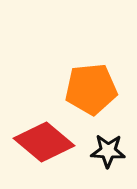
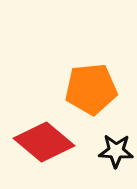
black star: moved 8 px right
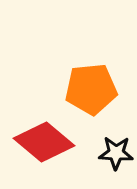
black star: moved 2 px down
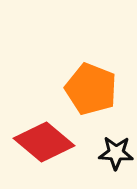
orange pentagon: rotated 27 degrees clockwise
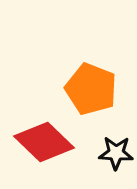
red diamond: rotated 4 degrees clockwise
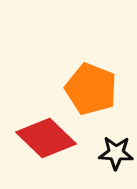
red diamond: moved 2 px right, 4 px up
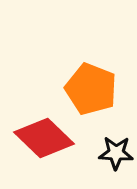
red diamond: moved 2 px left
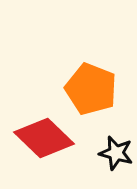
black star: rotated 12 degrees clockwise
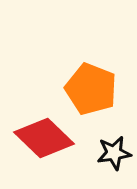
black star: moved 2 px left; rotated 24 degrees counterclockwise
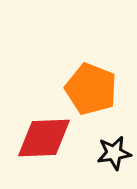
red diamond: rotated 46 degrees counterclockwise
